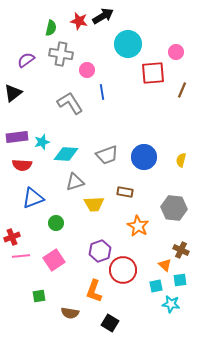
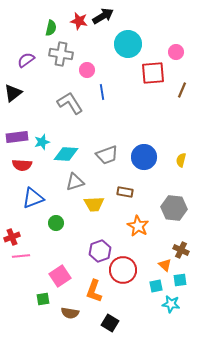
pink square at (54, 260): moved 6 px right, 16 px down
green square at (39, 296): moved 4 px right, 3 px down
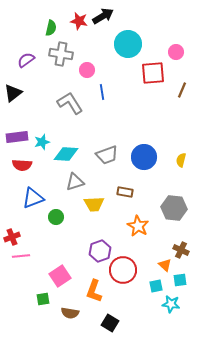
green circle at (56, 223): moved 6 px up
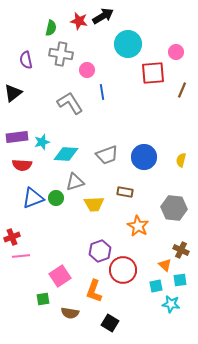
purple semicircle at (26, 60): rotated 66 degrees counterclockwise
green circle at (56, 217): moved 19 px up
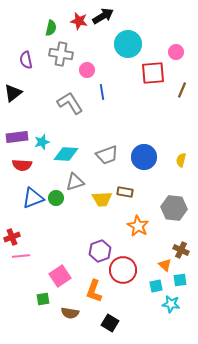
yellow trapezoid at (94, 204): moved 8 px right, 5 px up
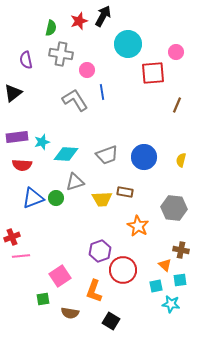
black arrow at (103, 16): rotated 30 degrees counterclockwise
red star at (79, 21): rotated 30 degrees counterclockwise
brown line at (182, 90): moved 5 px left, 15 px down
gray L-shape at (70, 103): moved 5 px right, 3 px up
brown cross at (181, 250): rotated 14 degrees counterclockwise
black square at (110, 323): moved 1 px right, 2 px up
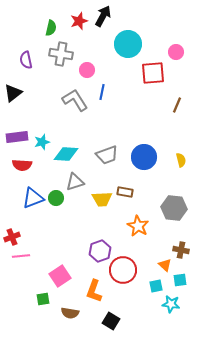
blue line at (102, 92): rotated 21 degrees clockwise
yellow semicircle at (181, 160): rotated 152 degrees clockwise
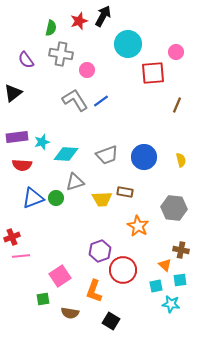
purple semicircle at (26, 60): rotated 24 degrees counterclockwise
blue line at (102, 92): moved 1 px left, 9 px down; rotated 42 degrees clockwise
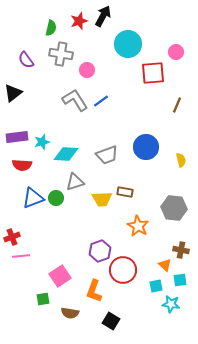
blue circle at (144, 157): moved 2 px right, 10 px up
